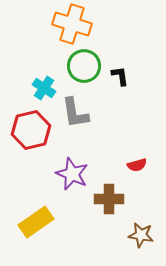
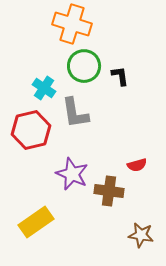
brown cross: moved 8 px up; rotated 8 degrees clockwise
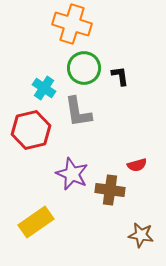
green circle: moved 2 px down
gray L-shape: moved 3 px right, 1 px up
brown cross: moved 1 px right, 1 px up
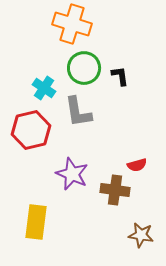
brown cross: moved 5 px right
yellow rectangle: rotated 48 degrees counterclockwise
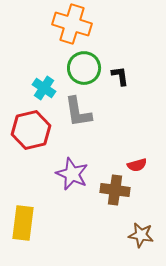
yellow rectangle: moved 13 px left, 1 px down
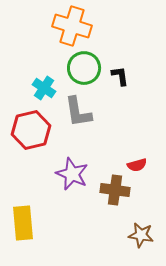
orange cross: moved 2 px down
yellow rectangle: rotated 12 degrees counterclockwise
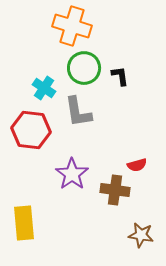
red hexagon: rotated 21 degrees clockwise
purple star: rotated 12 degrees clockwise
yellow rectangle: moved 1 px right
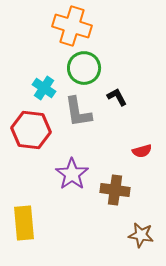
black L-shape: moved 3 px left, 21 px down; rotated 20 degrees counterclockwise
red semicircle: moved 5 px right, 14 px up
